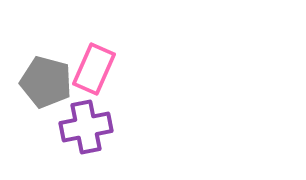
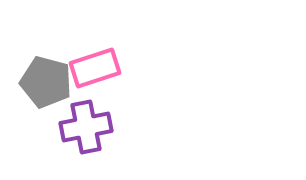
pink rectangle: moved 1 px right, 1 px up; rotated 48 degrees clockwise
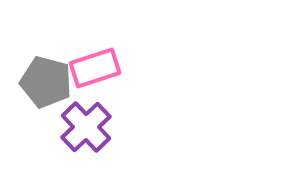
purple cross: rotated 33 degrees counterclockwise
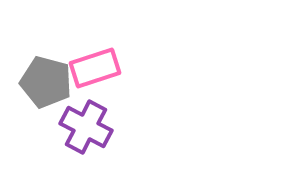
purple cross: rotated 18 degrees counterclockwise
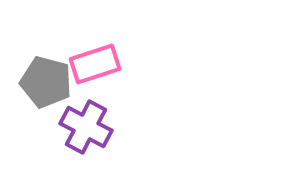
pink rectangle: moved 4 px up
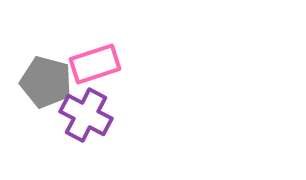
purple cross: moved 12 px up
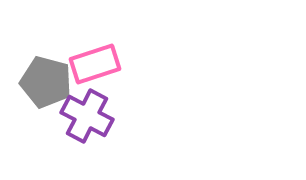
purple cross: moved 1 px right, 1 px down
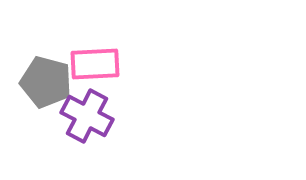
pink rectangle: rotated 15 degrees clockwise
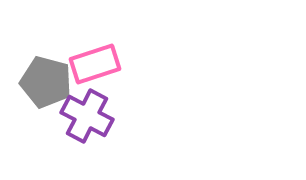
pink rectangle: rotated 15 degrees counterclockwise
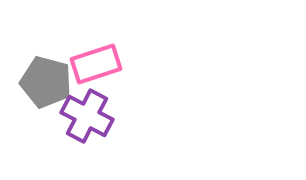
pink rectangle: moved 1 px right
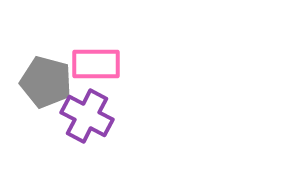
pink rectangle: rotated 18 degrees clockwise
